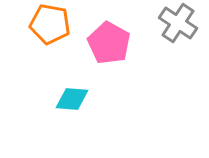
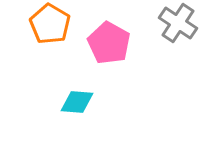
orange pentagon: rotated 21 degrees clockwise
cyan diamond: moved 5 px right, 3 px down
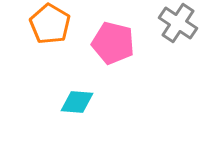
pink pentagon: moved 4 px right; rotated 15 degrees counterclockwise
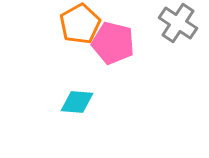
orange pentagon: moved 30 px right; rotated 12 degrees clockwise
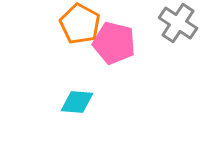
orange pentagon: rotated 15 degrees counterclockwise
pink pentagon: moved 1 px right
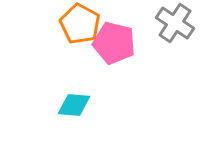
gray cross: moved 3 px left
cyan diamond: moved 3 px left, 3 px down
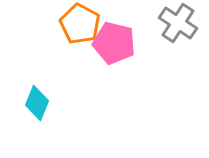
gray cross: moved 3 px right
cyan diamond: moved 37 px left, 2 px up; rotated 72 degrees counterclockwise
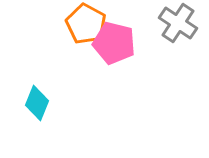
orange pentagon: moved 6 px right
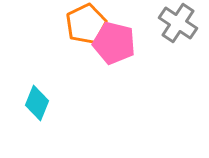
orange pentagon: rotated 18 degrees clockwise
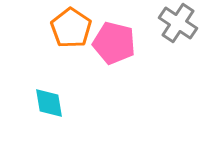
orange pentagon: moved 15 px left, 4 px down; rotated 12 degrees counterclockwise
cyan diamond: moved 12 px right; rotated 32 degrees counterclockwise
